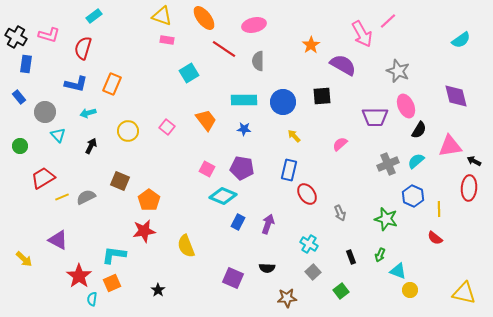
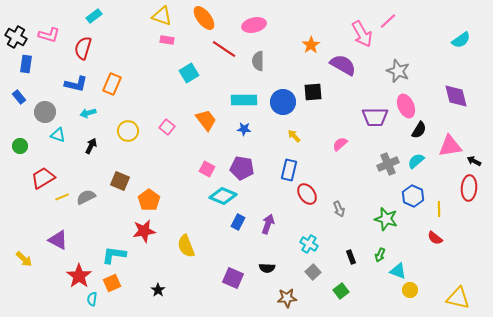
black square at (322, 96): moved 9 px left, 4 px up
cyan triangle at (58, 135): rotated 28 degrees counterclockwise
gray arrow at (340, 213): moved 1 px left, 4 px up
yellow triangle at (464, 293): moved 6 px left, 5 px down
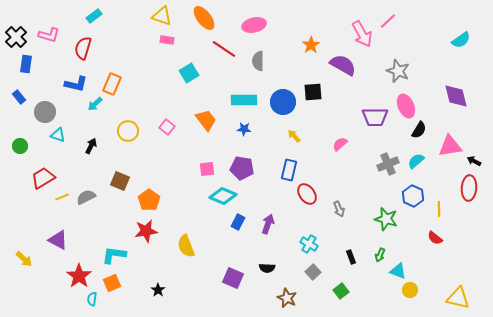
black cross at (16, 37): rotated 15 degrees clockwise
cyan arrow at (88, 113): moved 7 px right, 9 px up; rotated 28 degrees counterclockwise
pink square at (207, 169): rotated 35 degrees counterclockwise
red star at (144, 231): moved 2 px right
brown star at (287, 298): rotated 30 degrees clockwise
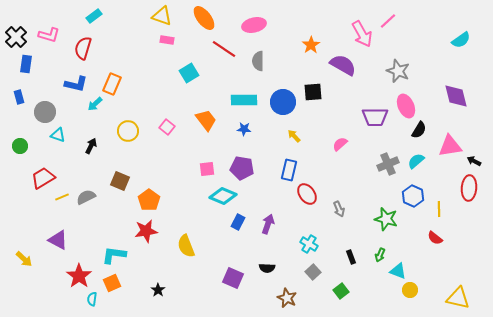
blue rectangle at (19, 97): rotated 24 degrees clockwise
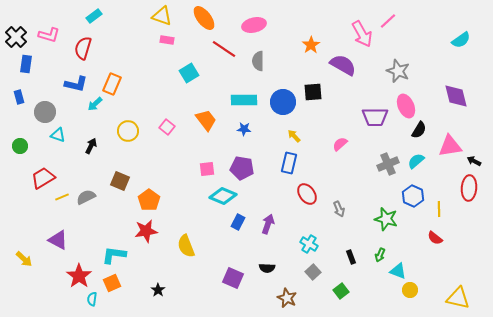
blue rectangle at (289, 170): moved 7 px up
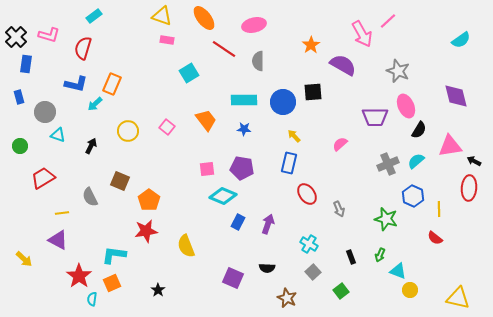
yellow line at (62, 197): moved 16 px down; rotated 16 degrees clockwise
gray semicircle at (86, 197): moved 4 px right; rotated 90 degrees counterclockwise
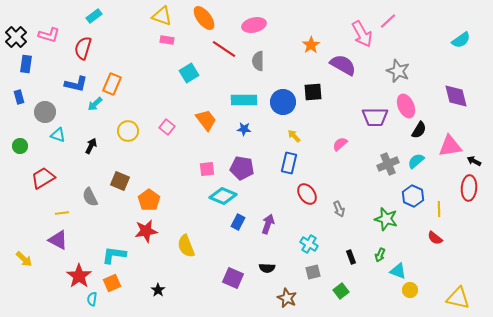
gray square at (313, 272): rotated 28 degrees clockwise
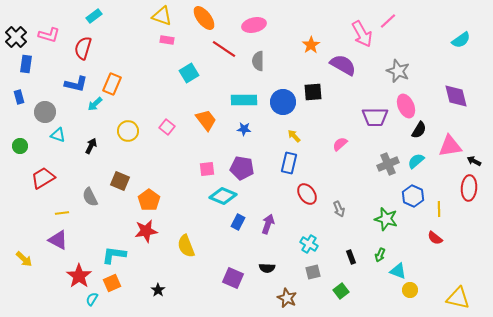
cyan semicircle at (92, 299): rotated 24 degrees clockwise
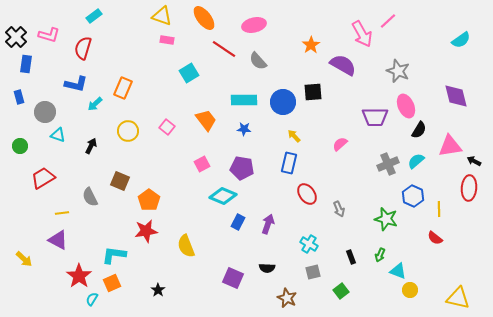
gray semicircle at (258, 61): rotated 42 degrees counterclockwise
orange rectangle at (112, 84): moved 11 px right, 4 px down
pink square at (207, 169): moved 5 px left, 5 px up; rotated 21 degrees counterclockwise
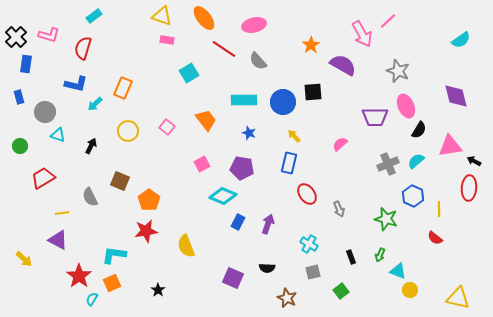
blue star at (244, 129): moved 5 px right, 4 px down; rotated 16 degrees clockwise
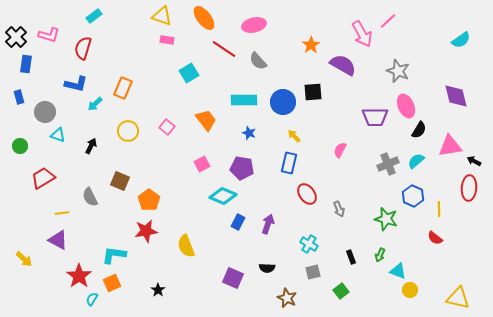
pink semicircle at (340, 144): moved 6 px down; rotated 21 degrees counterclockwise
